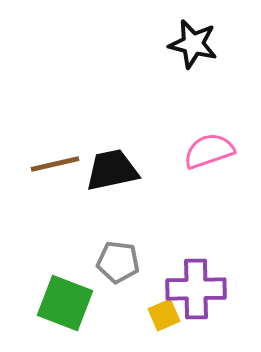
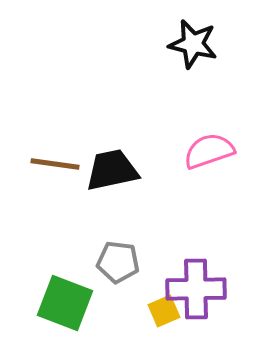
brown line: rotated 21 degrees clockwise
yellow square: moved 4 px up
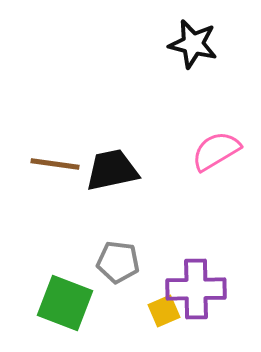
pink semicircle: moved 7 px right; rotated 12 degrees counterclockwise
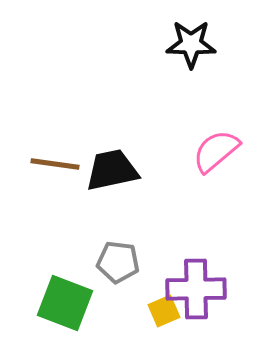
black star: moved 2 px left; rotated 12 degrees counterclockwise
pink semicircle: rotated 9 degrees counterclockwise
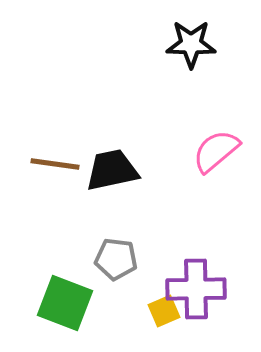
gray pentagon: moved 2 px left, 3 px up
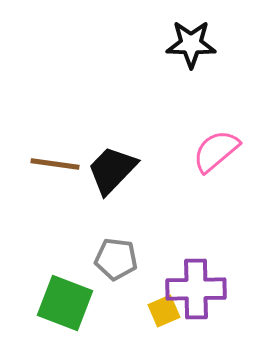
black trapezoid: rotated 34 degrees counterclockwise
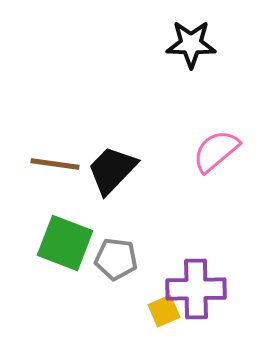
green square: moved 60 px up
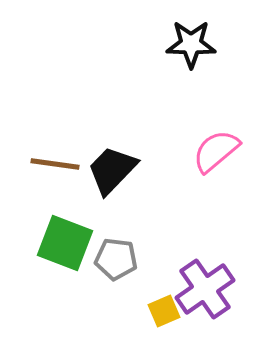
purple cross: moved 9 px right; rotated 34 degrees counterclockwise
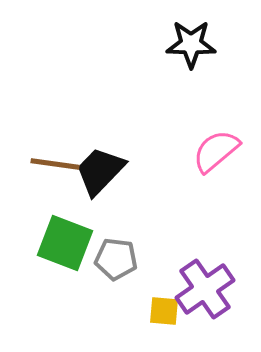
black trapezoid: moved 12 px left, 1 px down
yellow square: rotated 28 degrees clockwise
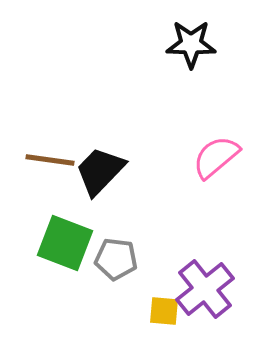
pink semicircle: moved 6 px down
brown line: moved 5 px left, 4 px up
purple cross: rotated 4 degrees counterclockwise
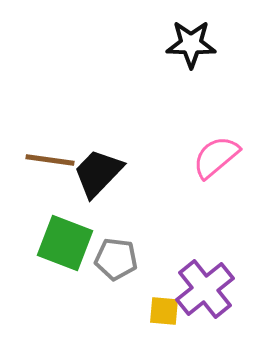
black trapezoid: moved 2 px left, 2 px down
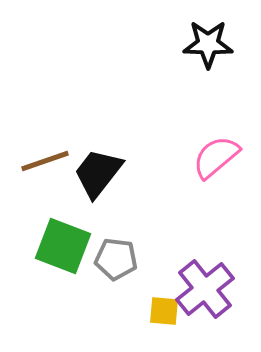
black star: moved 17 px right
brown line: moved 5 px left, 1 px down; rotated 27 degrees counterclockwise
black trapezoid: rotated 6 degrees counterclockwise
green square: moved 2 px left, 3 px down
